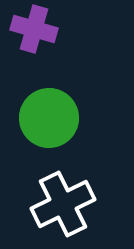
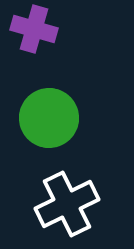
white cross: moved 4 px right
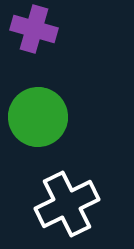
green circle: moved 11 px left, 1 px up
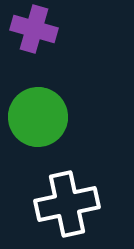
white cross: rotated 14 degrees clockwise
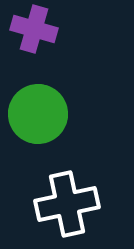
green circle: moved 3 px up
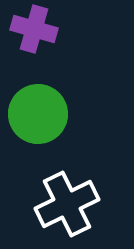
white cross: rotated 14 degrees counterclockwise
